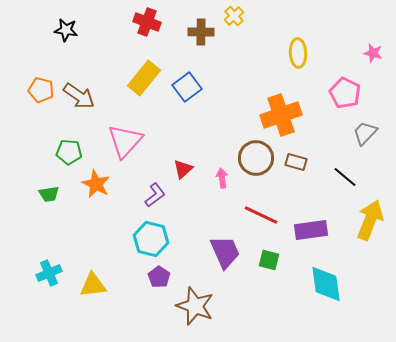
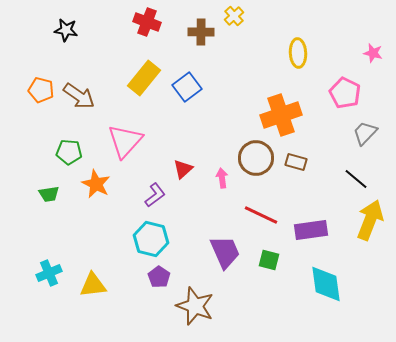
black line: moved 11 px right, 2 px down
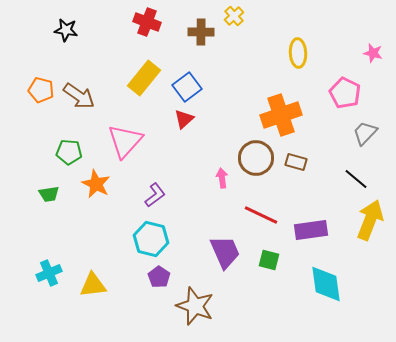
red triangle: moved 1 px right, 50 px up
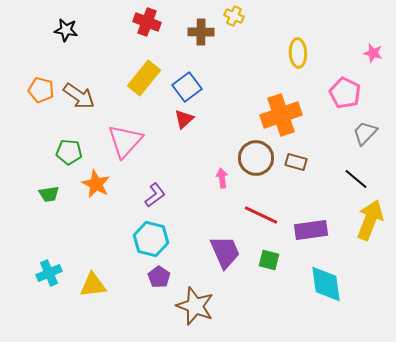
yellow cross: rotated 24 degrees counterclockwise
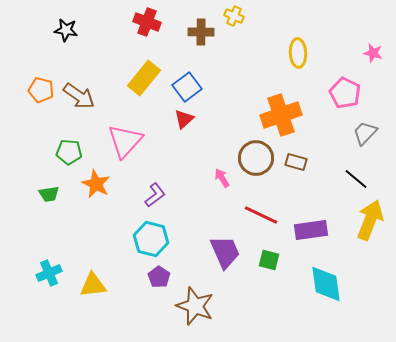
pink arrow: rotated 24 degrees counterclockwise
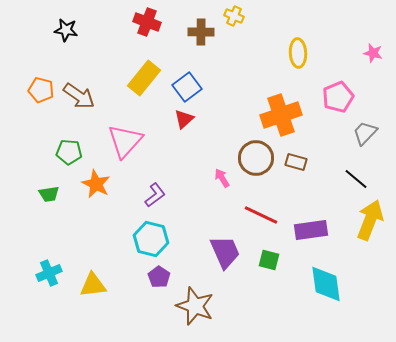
pink pentagon: moved 7 px left, 4 px down; rotated 24 degrees clockwise
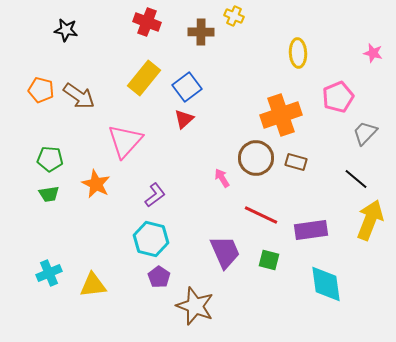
green pentagon: moved 19 px left, 7 px down
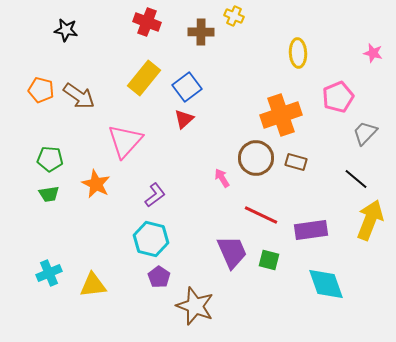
purple trapezoid: moved 7 px right
cyan diamond: rotated 12 degrees counterclockwise
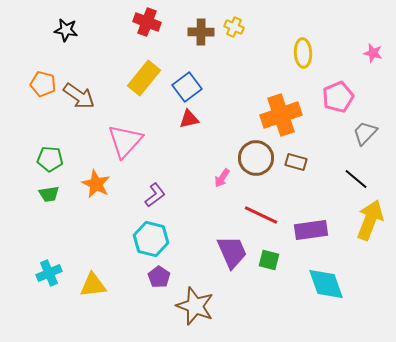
yellow cross: moved 11 px down
yellow ellipse: moved 5 px right
orange pentagon: moved 2 px right, 6 px up
red triangle: moved 5 px right; rotated 30 degrees clockwise
pink arrow: rotated 114 degrees counterclockwise
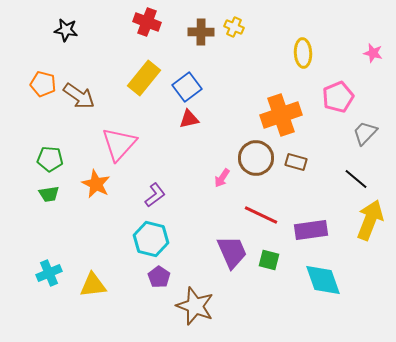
pink triangle: moved 6 px left, 3 px down
cyan diamond: moved 3 px left, 4 px up
